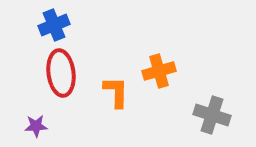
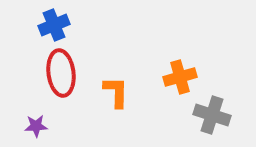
orange cross: moved 21 px right, 6 px down
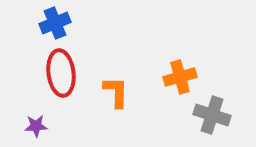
blue cross: moved 1 px right, 2 px up
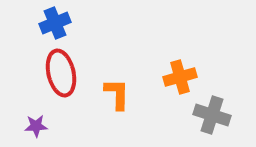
red ellipse: rotated 6 degrees counterclockwise
orange L-shape: moved 1 px right, 2 px down
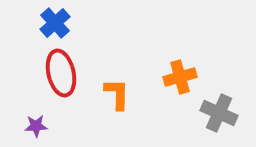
blue cross: rotated 20 degrees counterclockwise
gray cross: moved 7 px right, 2 px up; rotated 6 degrees clockwise
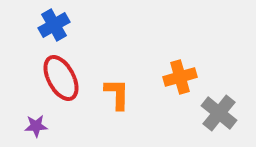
blue cross: moved 1 px left, 2 px down; rotated 12 degrees clockwise
red ellipse: moved 5 px down; rotated 15 degrees counterclockwise
gray cross: rotated 15 degrees clockwise
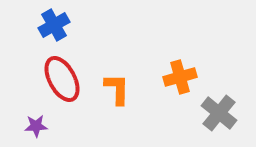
red ellipse: moved 1 px right, 1 px down
orange L-shape: moved 5 px up
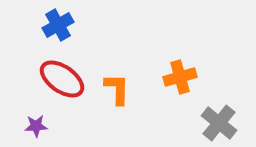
blue cross: moved 4 px right
red ellipse: rotated 27 degrees counterclockwise
gray cross: moved 10 px down
